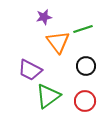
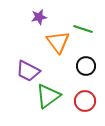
purple star: moved 5 px left
green line: rotated 36 degrees clockwise
purple trapezoid: moved 2 px left, 1 px down
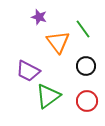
purple star: rotated 28 degrees clockwise
green line: rotated 36 degrees clockwise
red circle: moved 2 px right
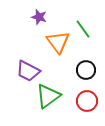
black circle: moved 4 px down
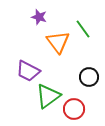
black circle: moved 3 px right, 7 px down
red circle: moved 13 px left, 8 px down
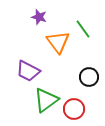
green triangle: moved 2 px left, 4 px down
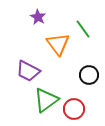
purple star: moved 1 px left; rotated 14 degrees clockwise
orange triangle: moved 2 px down
black circle: moved 2 px up
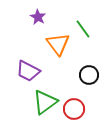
green triangle: moved 1 px left, 2 px down
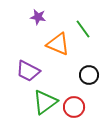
purple star: rotated 21 degrees counterclockwise
orange triangle: rotated 30 degrees counterclockwise
red circle: moved 2 px up
